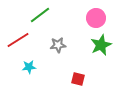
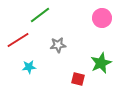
pink circle: moved 6 px right
green star: moved 18 px down
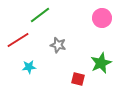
gray star: rotated 21 degrees clockwise
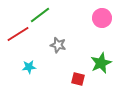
red line: moved 6 px up
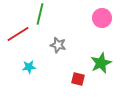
green line: moved 1 px up; rotated 40 degrees counterclockwise
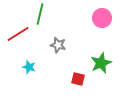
cyan star: rotated 24 degrees clockwise
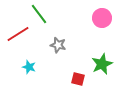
green line: moved 1 px left; rotated 50 degrees counterclockwise
green star: moved 1 px right, 1 px down
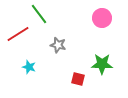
green star: rotated 25 degrees clockwise
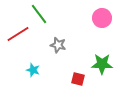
cyan star: moved 4 px right, 3 px down
